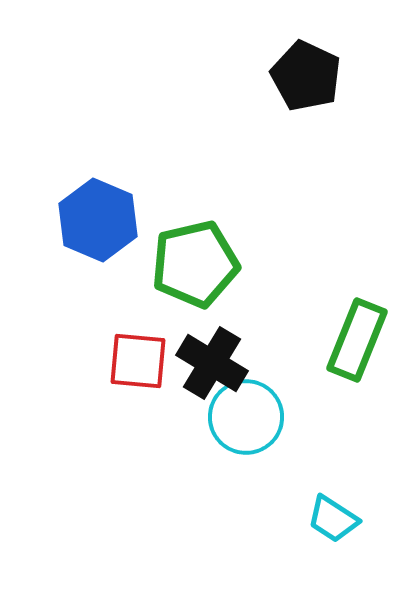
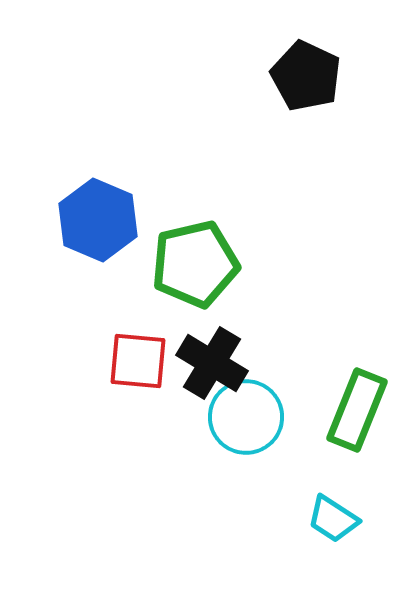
green rectangle: moved 70 px down
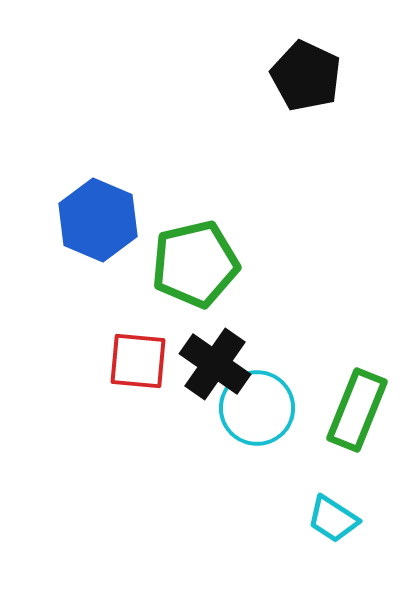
black cross: moved 3 px right, 1 px down; rotated 4 degrees clockwise
cyan circle: moved 11 px right, 9 px up
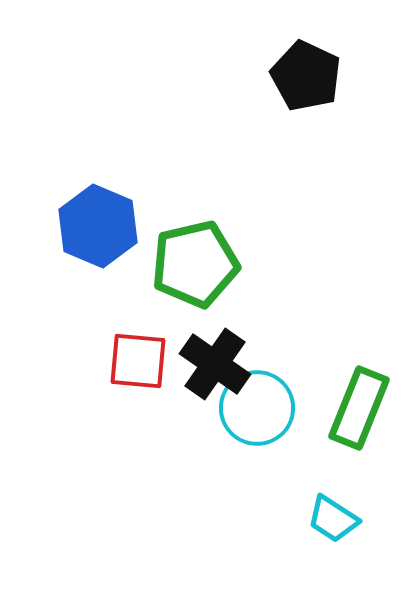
blue hexagon: moved 6 px down
green rectangle: moved 2 px right, 2 px up
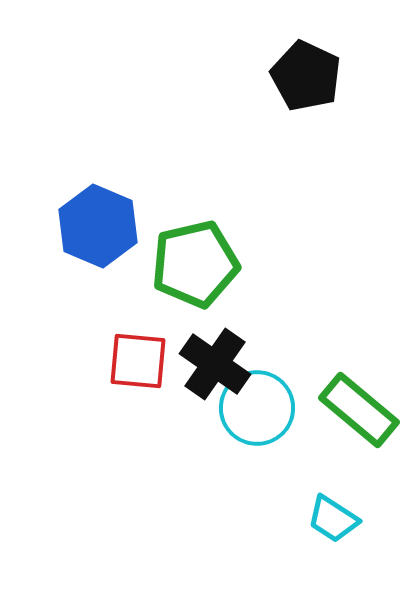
green rectangle: moved 2 px down; rotated 72 degrees counterclockwise
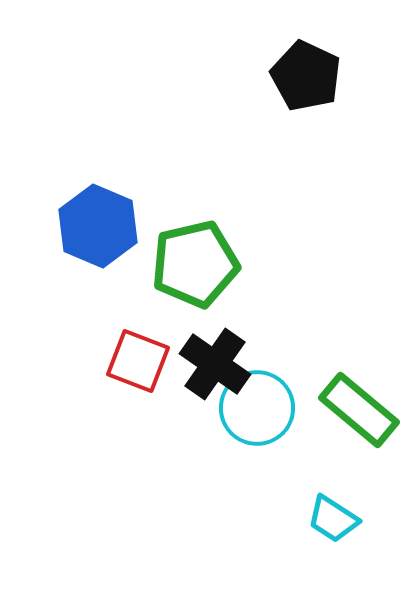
red square: rotated 16 degrees clockwise
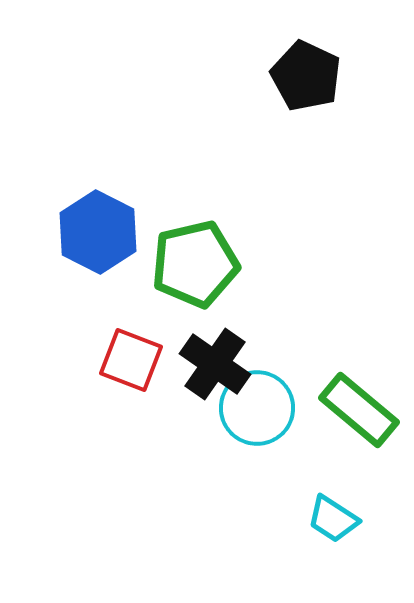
blue hexagon: moved 6 px down; rotated 4 degrees clockwise
red square: moved 7 px left, 1 px up
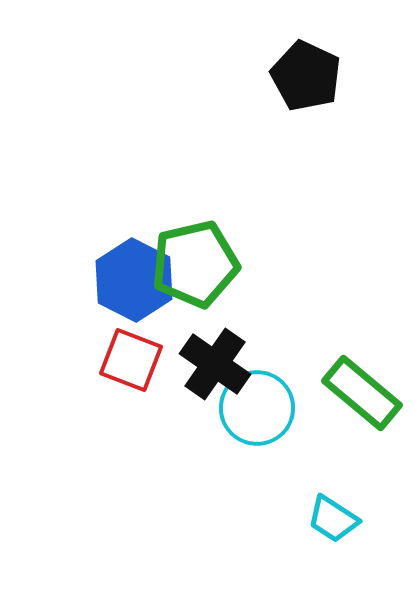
blue hexagon: moved 36 px right, 48 px down
green rectangle: moved 3 px right, 17 px up
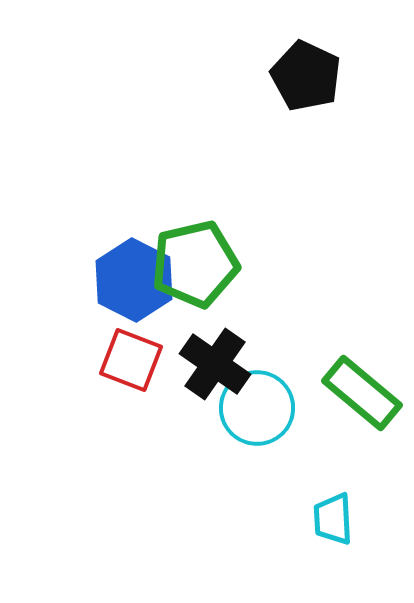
cyan trapezoid: rotated 54 degrees clockwise
